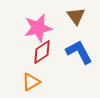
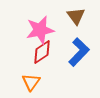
pink star: moved 2 px right, 2 px down
blue L-shape: rotated 72 degrees clockwise
orange triangle: rotated 24 degrees counterclockwise
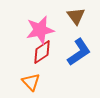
blue L-shape: rotated 12 degrees clockwise
orange triangle: rotated 18 degrees counterclockwise
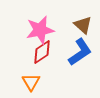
brown triangle: moved 7 px right, 9 px down; rotated 12 degrees counterclockwise
blue L-shape: moved 1 px right
orange triangle: rotated 12 degrees clockwise
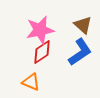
orange triangle: rotated 36 degrees counterclockwise
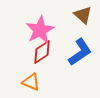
brown triangle: moved 10 px up
pink star: rotated 16 degrees counterclockwise
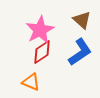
brown triangle: moved 1 px left, 5 px down
